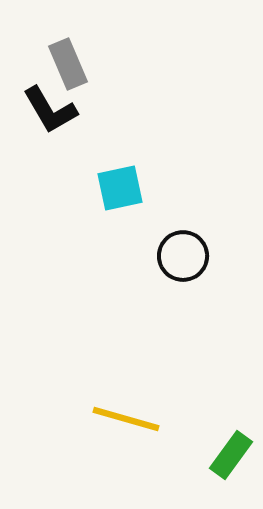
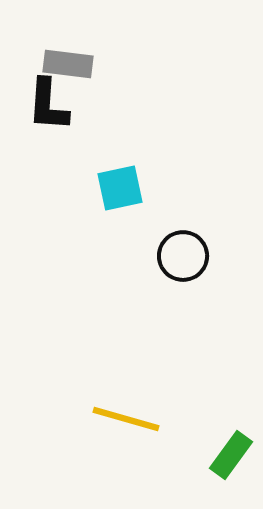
gray rectangle: rotated 60 degrees counterclockwise
black L-shape: moved 2 px left, 5 px up; rotated 34 degrees clockwise
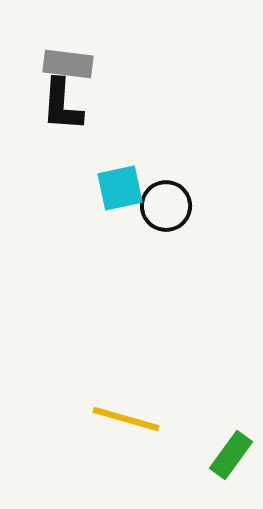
black L-shape: moved 14 px right
black circle: moved 17 px left, 50 px up
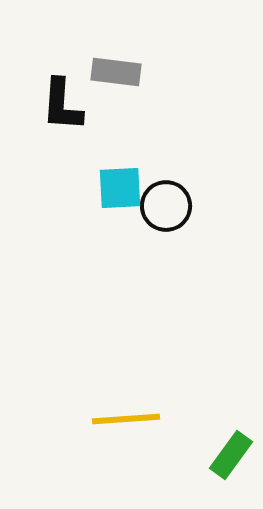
gray rectangle: moved 48 px right, 8 px down
cyan square: rotated 9 degrees clockwise
yellow line: rotated 20 degrees counterclockwise
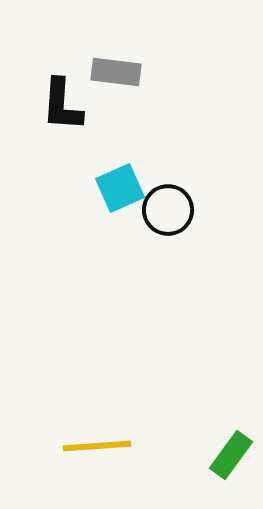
cyan square: rotated 21 degrees counterclockwise
black circle: moved 2 px right, 4 px down
yellow line: moved 29 px left, 27 px down
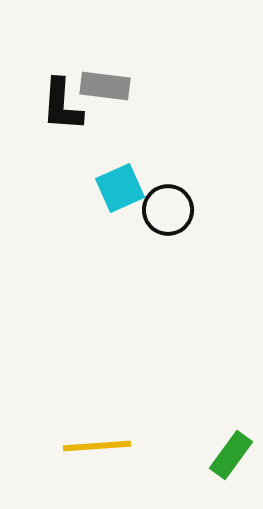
gray rectangle: moved 11 px left, 14 px down
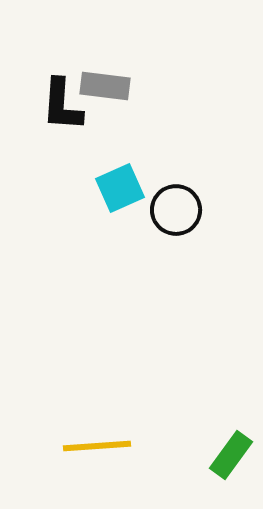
black circle: moved 8 px right
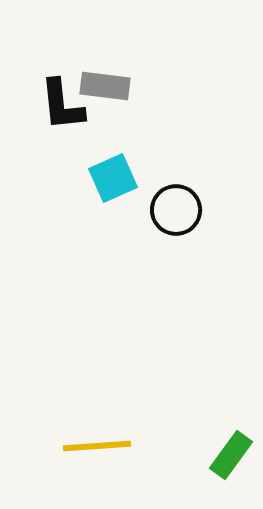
black L-shape: rotated 10 degrees counterclockwise
cyan square: moved 7 px left, 10 px up
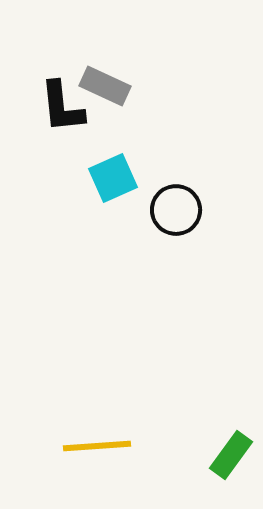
gray rectangle: rotated 18 degrees clockwise
black L-shape: moved 2 px down
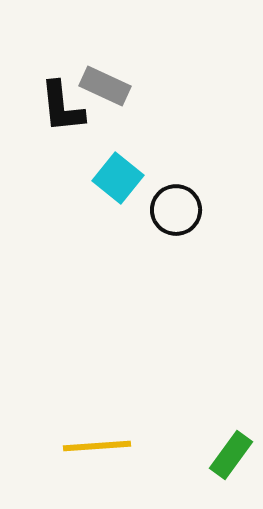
cyan square: moved 5 px right; rotated 27 degrees counterclockwise
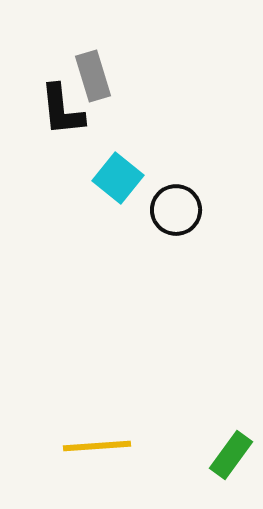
gray rectangle: moved 12 px left, 10 px up; rotated 48 degrees clockwise
black L-shape: moved 3 px down
